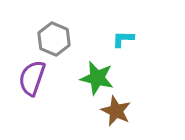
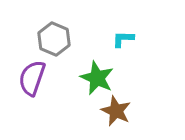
green star: rotated 12 degrees clockwise
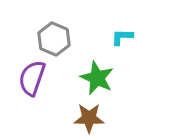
cyan L-shape: moved 1 px left, 2 px up
brown star: moved 27 px left, 7 px down; rotated 24 degrees counterclockwise
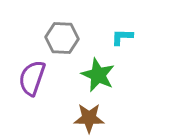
gray hexagon: moved 8 px right, 1 px up; rotated 20 degrees counterclockwise
green star: moved 1 px right, 3 px up
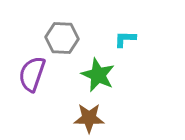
cyan L-shape: moved 3 px right, 2 px down
purple semicircle: moved 4 px up
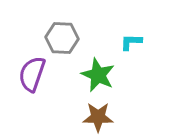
cyan L-shape: moved 6 px right, 3 px down
brown star: moved 9 px right, 1 px up
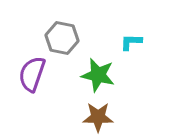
gray hexagon: rotated 8 degrees clockwise
green star: rotated 12 degrees counterclockwise
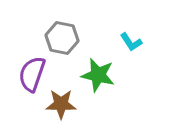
cyan L-shape: rotated 125 degrees counterclockwise
brown star: moved 37 px left, 13 px up
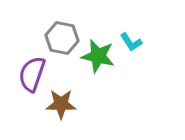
green star: moved 19 px up
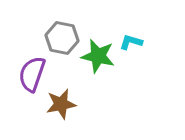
cyan L-shape: rotated 140 degrees clockwise
brown star: rotated 12 degrees counterclockwise
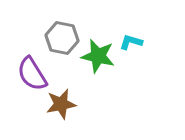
purple semicircle: rotated 51 degrees counterclockwise
